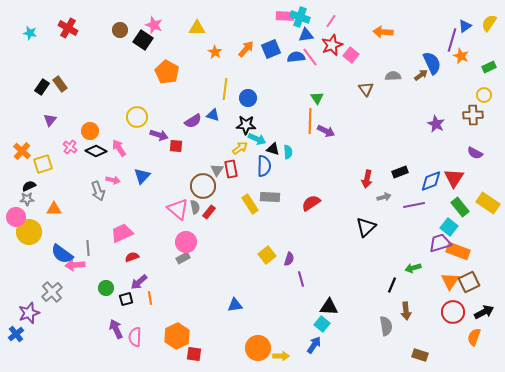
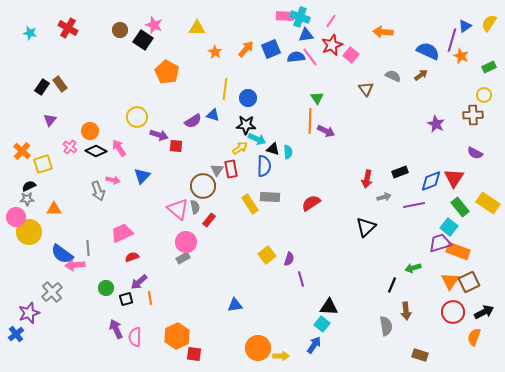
blue semicircle at (432, 63): moved 4 px left, 12 px up; rotated 40 degrees counterclockwise
gray semicircle at (393, 76): rotated 28 degrees clockwise
red rectangle at (209, 212): moved 8 px down
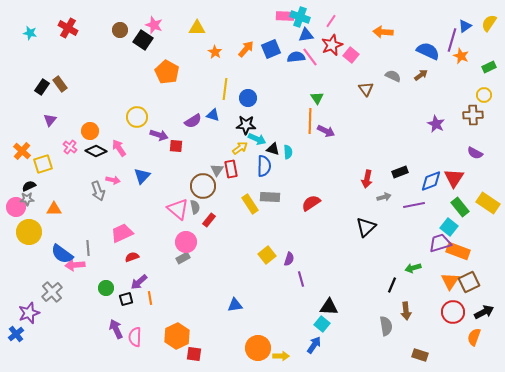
pink circle at (16, 217): moved 10 px up
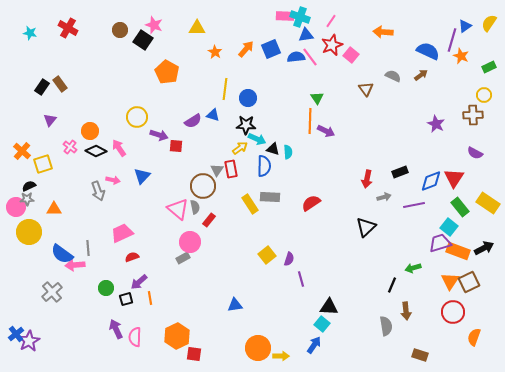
pink circle at (186, 242): moved 4 px right
black arrow at (484, 312): moved 64 px up
purple star at (29, 313): moved 28 px down; rotated 10 degrees counterclockwise
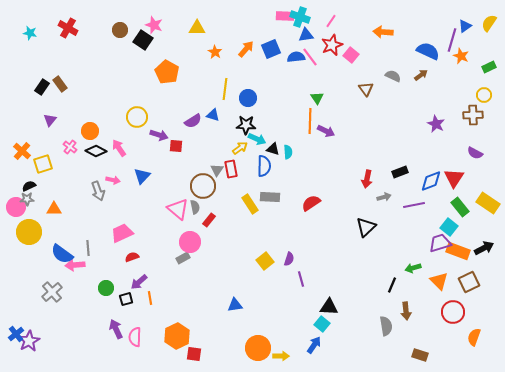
yellow square at (267, 255): moved 2 px left, 6 px down
orange triangle at (450, 281): moved 11 px left; rotated 18 degrees counterclockwise
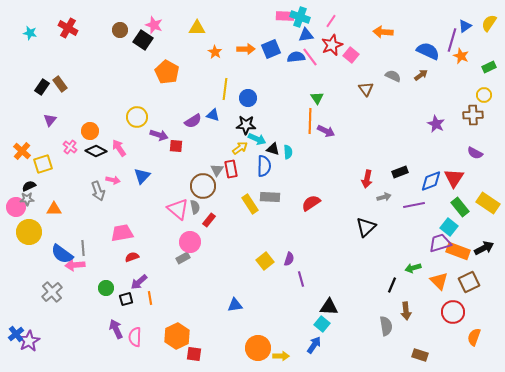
orange arrow at (246, 49): rotated 48 degrees clockwise
pink trapezoid at (122, 233): rotated 15 degrees clockwise
gray line at (88, 248): moved 5 px left
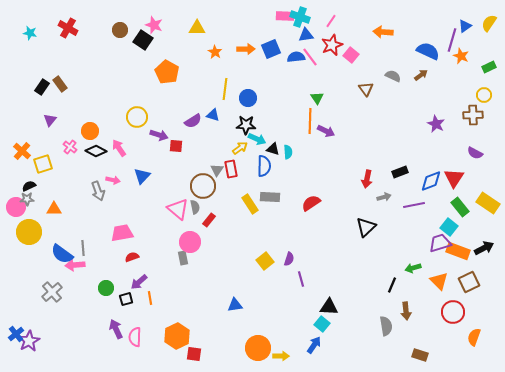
gray rectangle at (183, 258): rotated 72 degrees counterclockwise
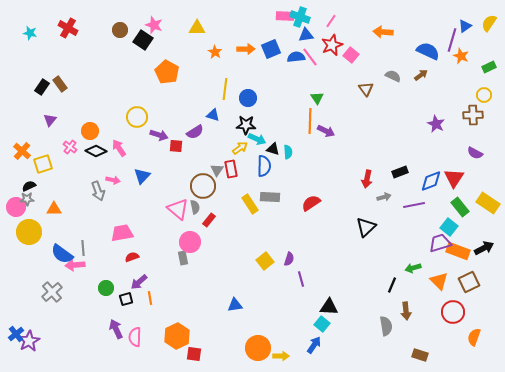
purple semicircle at (193, 121): moved 2 px right, 11 px down
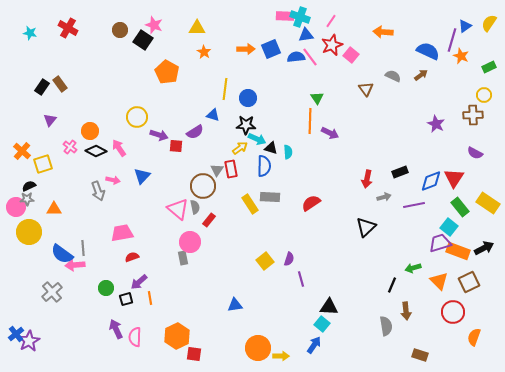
orange star at (215, 52): moved 11 px left
purple arrow at (326, 131): moved 4 px right, 2 px down
black triangle at (273, 149): moved 2 px left, 1 px up
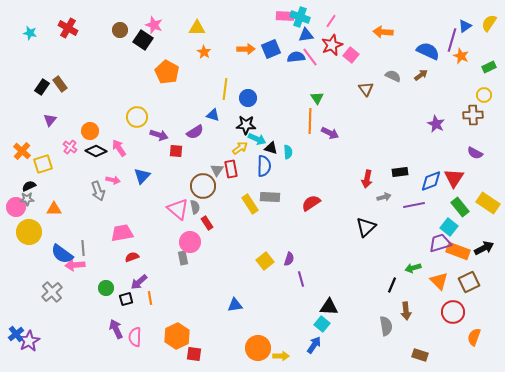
red square at (176, 146): moved 5 px down
black rectangle at (400, 172): rotated 14 degrees clockwise
red rectangle at (209, 220): moved 2 px left, 3 px down; rotated 72 degrees counterclockwise
